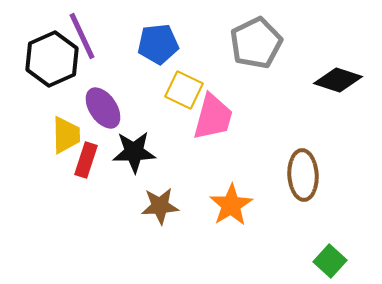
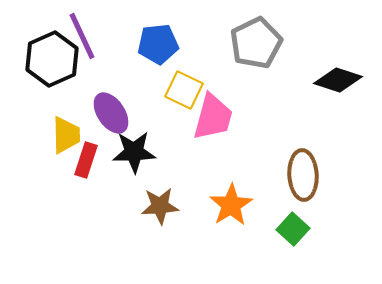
purple ellipse: moved 8 px right, 5 px down
green square: moved 37 px left, 32 px up
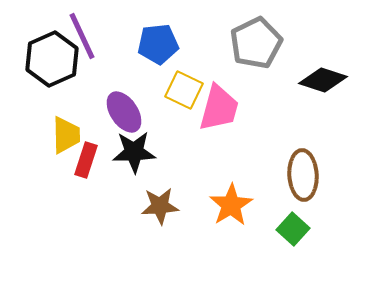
black diamond: moved 15 px left
purple ellipse: moved 13 px right, 1 px up
pink trapezoid: moved 6 px right, 9 px up
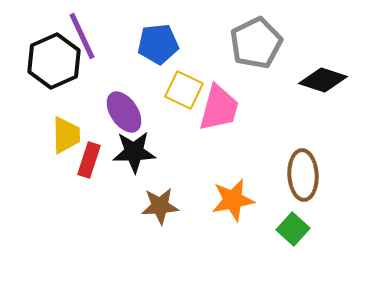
black hexagon: moved 2 px right, 2 px down
red rectangle: moved 3 px right
orange star: moved 2 px right, 5 px up; rotated 21 degrees clockwise
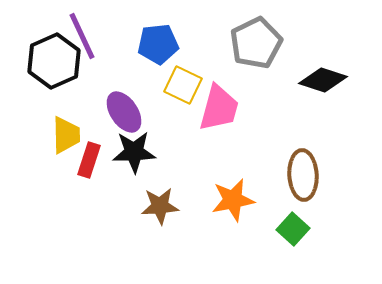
yellow square: moved 1 px left, 5 px up
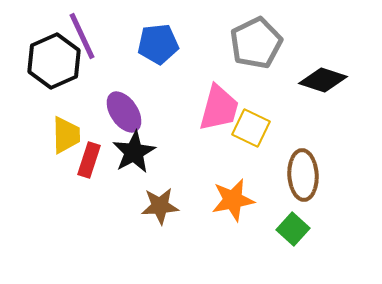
yellow square: moved 68 px right, 43 px down
black star: rotated 27 degrees counterclockwise
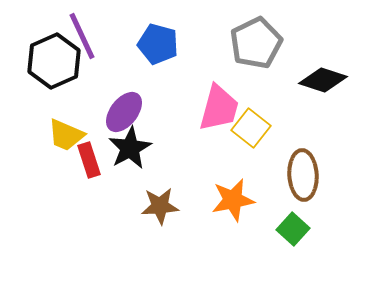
blue pentagon: rotated 21 degrees clockwise
purple ellipse: rotated 72 degrees clockwise
yellow square: rotated 12 degrees clockwise
yellow trapezoid: rotated 114 degrees clockwise
black star: moved 4 px left, 4 px up
red rectangle: rotated 36 degrees counterclockwise
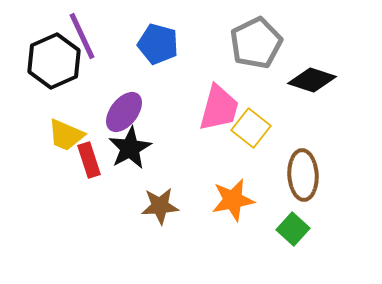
black diamond: moved 11 px left
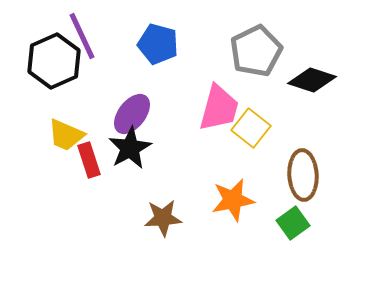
gray pentagon: moved 8 px down
purple ellipse: moved 8 px right, 2 px down
brown star: moved 3 px right, 12 px down
green square: moved 6 px up; rotated 12 degrees clockwise
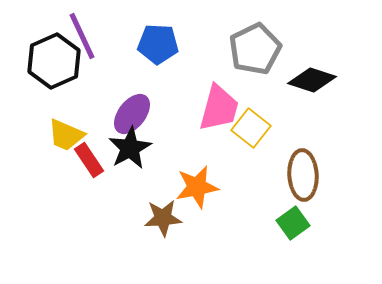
blue pentagon: rotated 12 degrees counterclockwise
gray pentagon: moved 1 px left, 2 px up
red rectangle: rotated 16 degrees counterclockwise
orange star: moved 36 px left, 13 px up
